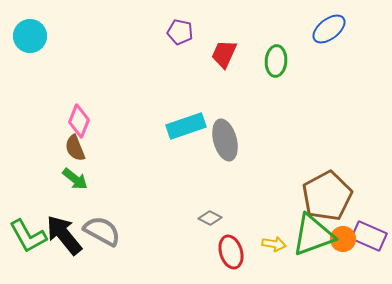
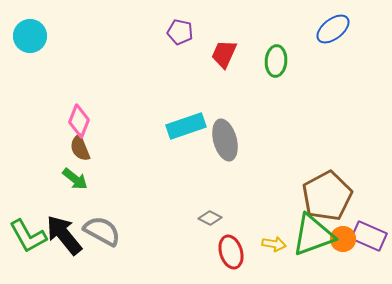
blue ellipse: moved 4 px right
brown semicircle: moved 5 px right
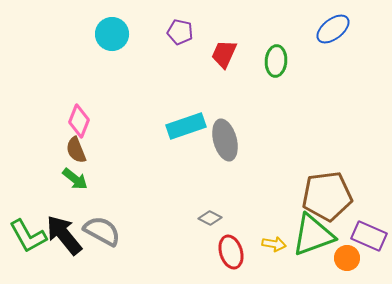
cyan circle: moved 82 px right, 2 px up
brown semicircle: moved 4 px left, 2 px down
brown pentagon: rotated 21 degrees clockwise
orange circle: moved 4 px right, 19 px down
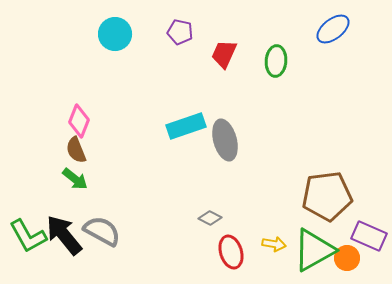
cyan circle: moved 3 px right
green triangle: moved 1 px right, 15 px down; rotated 9 degrees counterclockwise
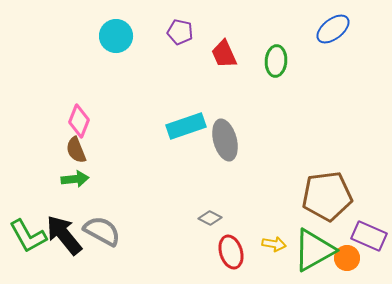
cyan circle: moved 1 px right, 2 px down
red trapezoid: rotated 48 degrees counterclockwise
green arrow: rotated 44 degrees counterclockwise
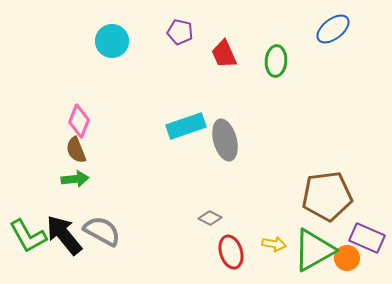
cyan circle: moved 4 px left, 5 px down
purple rectangle: moved 2 px left, 2 px down
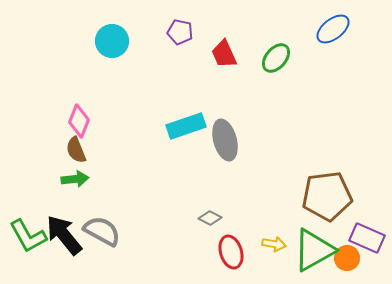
green ellipse: moved 3 px up; rotated 36 degrees clockwise
